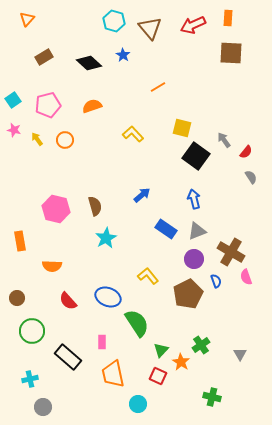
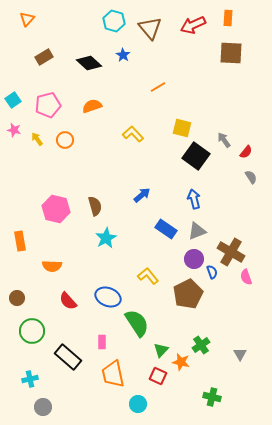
blue semicircle at (216, 281): moved 4 px left, 9 px up
orange star at (181, 362): rotated 18 degrees counterclockwise
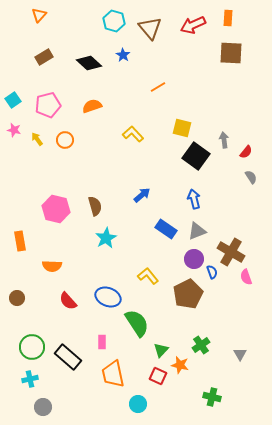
orange triangle at (27, 19): moved 12 px right, 4 px up
gray arrow at (224, 140): rotated 28 degrees clockwise
green circle at (32, 331): moved 16 px down
orange star at (181, 362): moved 1 px left, 3 px down
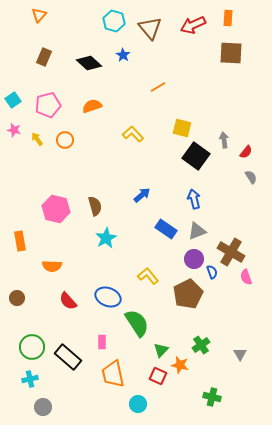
brown rectangle at (44, 57): rotated 36 degrees counterclockwise
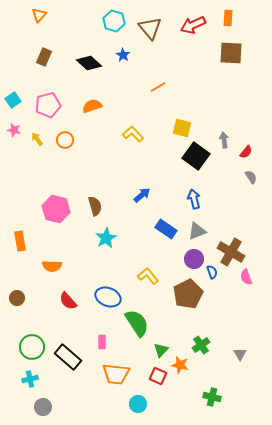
orange trapezoid at (113, 374): moved 3 px right; rotated 72 degrees counterclockwise
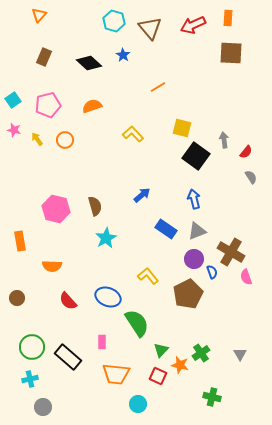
green cross at (201, 345): moved 8 px down
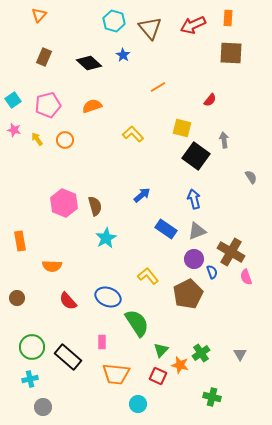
red semicircle at (246, 152): moved 36 px left, 52 px up
pink hexagon at (56, 209): moved 8 px right, 6 px up; rotated 8 degrees clockwise
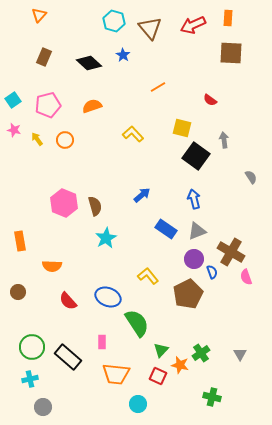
red semicircle at (210, 100): rotated 88 degrees clockwise
brown circle at (17, 298): moved 1 px right, 6 px up
